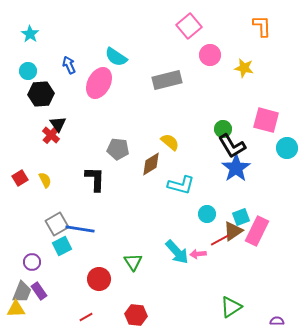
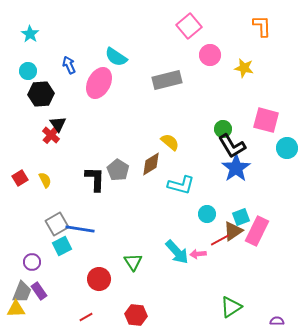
gray pentagon at (118, 149): moved 21 px down; rotated 25 degrees clockwise
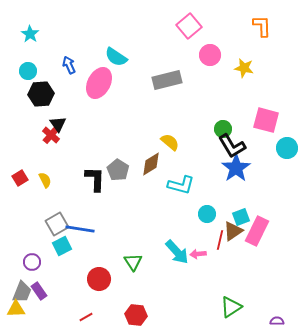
red line at (220, 240): rotated 48 degrees counterclockwise
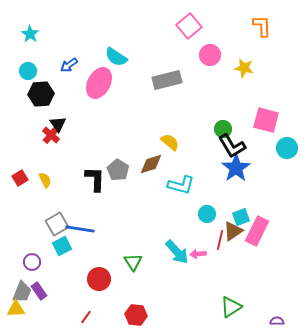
blue arrow at (69, 65): rotated 102 degrees counterclockwise
brown diamond at (151, 164): rotated 15 degrees clockwise
red line at (86, 317): rotated 24 degrees counterclockwise
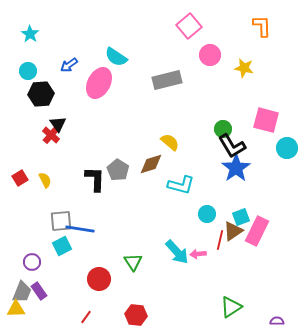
gray square at (57, 224): moved 4 px right, 3 px up; rotated 25 degrees clockwise
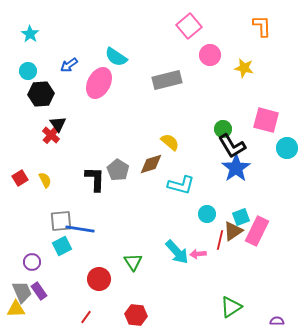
gray trapezoid at (22, 292): rotated 45 degrees counterclockwise
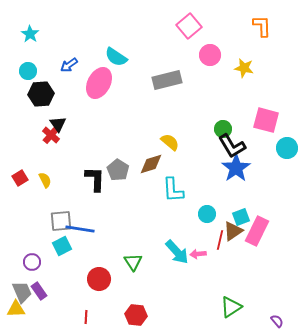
cyan L-shape at (181, 185): moved 8 px left, 5 px down; rotated 72 degrees clockwise
red line at (86, 317): rotated 32 degrees counterclockwise
purple semicircle at (277, 321): rotated 48 degrees clockwise
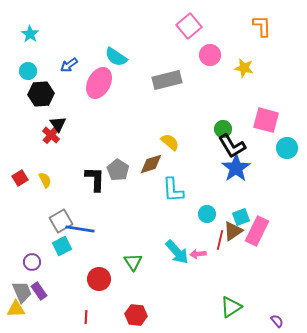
gray square at (61, 221): rotated 25 degrees counterclockwise
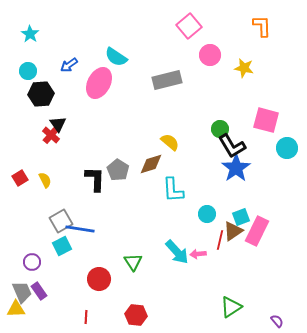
green circle at (223, 129): moved 3 px left
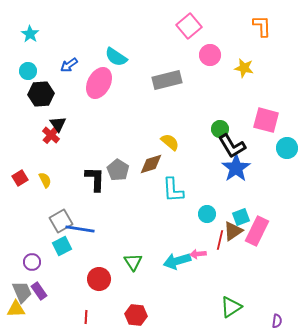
cyan arrow at (177, 252): moved 9 px down; rotated 116 degrees clockwise
purple semicircle at (277, 321): rotated 48 degrees clockwise
